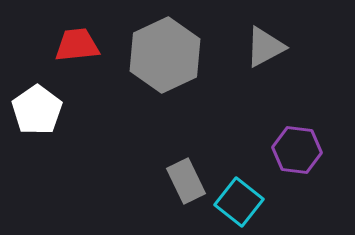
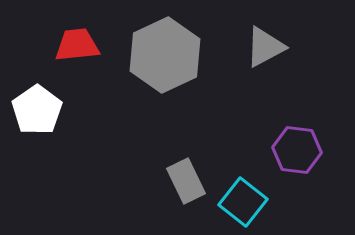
cyan square: moved 4 px right
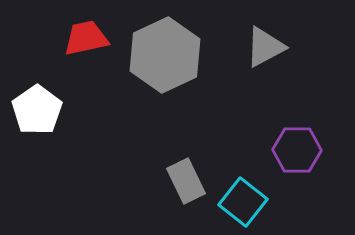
red trapezoid: moved 9 px right, 7 px up; rotated 6 degrees counterclockwise
purple hexagon: rotated 6 degrees counterclockwise
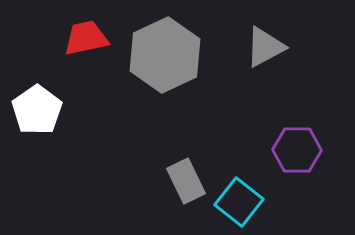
cyan square: moved 4 px left
